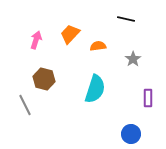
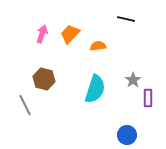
pink arrow: moved 6 px right, 6 px up
gray star: moved 21 px down
blue circle: moved 4 px left, 1 px down
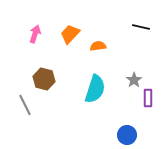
black line: moved 15 px right, 8 px down
pink arrow: moved 7 px left
gray star: moved 1 px right
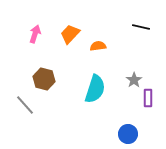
gray line: rotated 15 degrees counterclockwise
blue circle: moved 1 px right, 1 px up
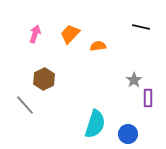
brown hexagon: rotated 20 degrees clockwise
cyan semicircle: moved 35 px down
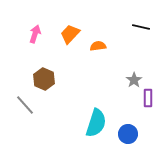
brown hexagon: rotated 10 degrees counterclockwise
cyan semicircle: moved 1 px right, 1 px up
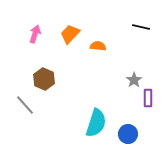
orange semicircle: rotated 14 degrees clockwise
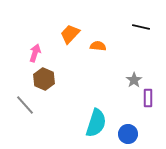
pink arrow: moved 19 px down
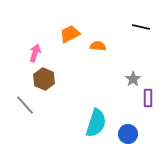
orange trapezoid: rotated 20 degrees clockwise
gray star: moved 1 px left, 1 px up
